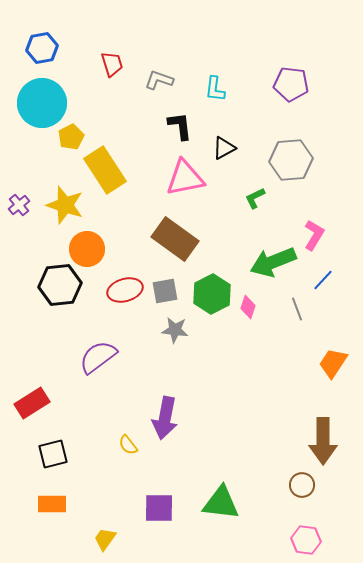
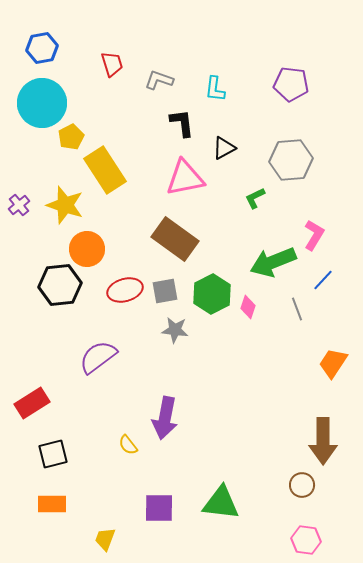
black L-shape: moved 2 px right, 3 px up
yellow trapezoid: rotated 15 degrees counterclockwise
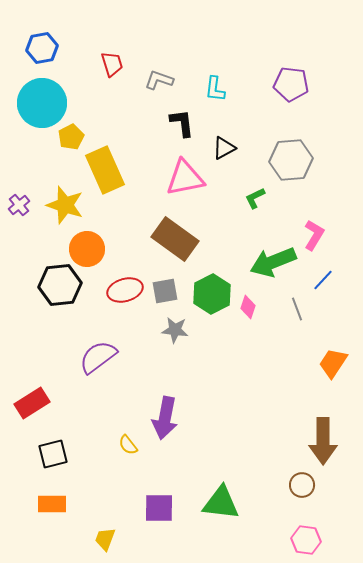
yellow rectangle: rotated 9 degrees clockwise
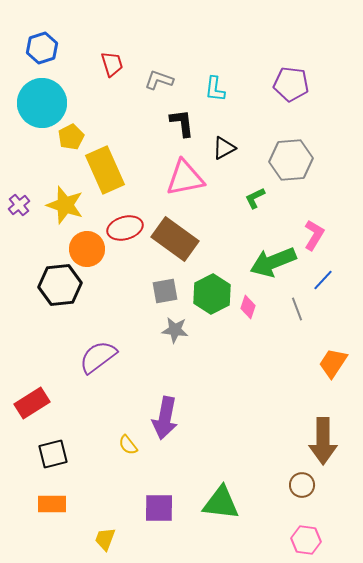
blue hexagon: rotated 8 degrees counterclockwise
red ellipse: moved 62 px up
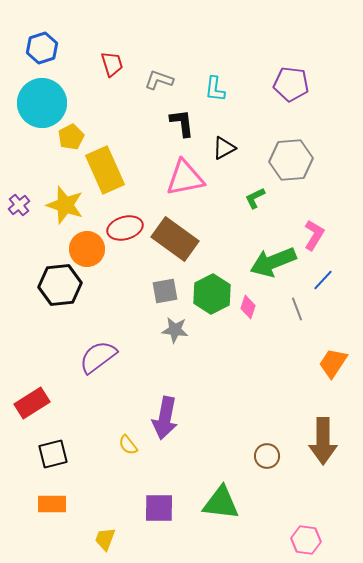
brown circle: moved 35 px left, 29 px up
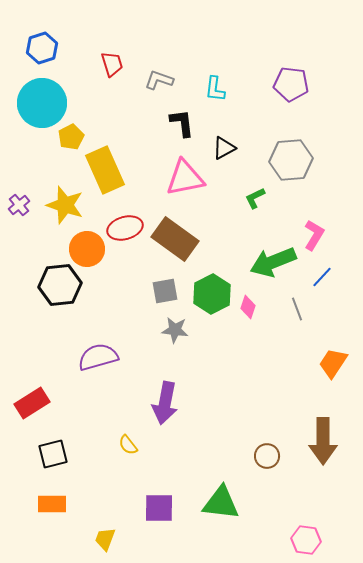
blue line: moved 1 px left, 3 px up
purple semicircle: rotated 21 degrees clockwise
purple arrow: moved 15 px up
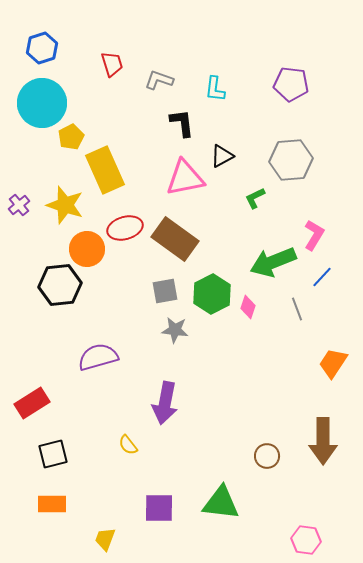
black triangle: moved 2 px left, 8 px down
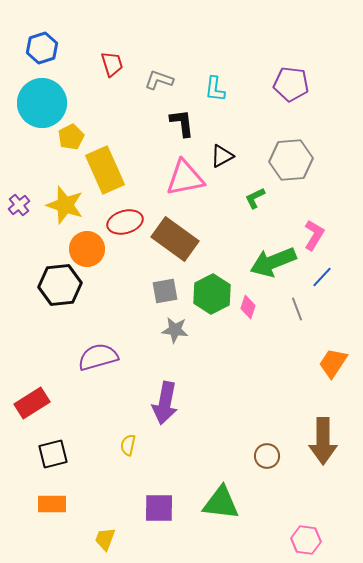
red ellipse: moved 6 px up
yellow semicircle: rotated 50 degrees clockwise
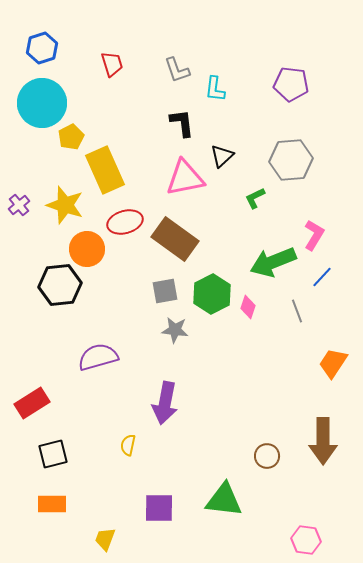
gray L-shape: moved 18 px right, 10 px up; rotated 128 degrees counterclockwise
black triangle: rotated 15 degrees counterclockwise
gray line: moved 2 px down
green triangle: moved 3 px right, 3 px up
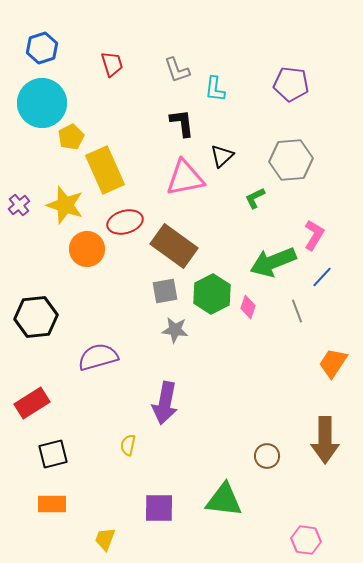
brown rectangle: moved 1 px left, 7 px down
black hexagon: moved 24 px left, 32 px down
brown arrow: moved 2 px right, 1 px up
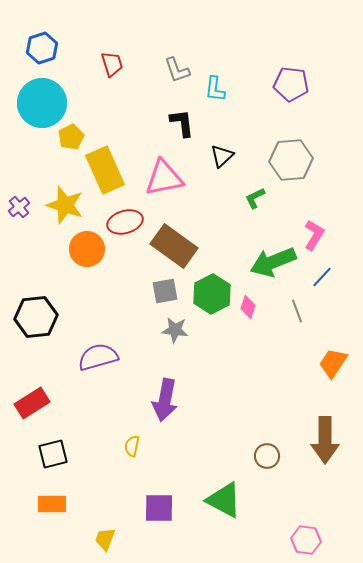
pink triangle: moved 21 px left
purple cross: moved 2 px down
purple arrow: moved 3 px up
yellow semicircle: moved 4 px right, 1 px down
green triangle: rotated 21 degrees clockwise
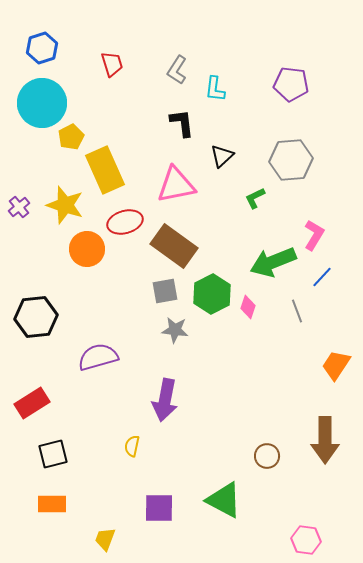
gray L-shape: rotated 52 degrees clockwise
pink triangle: moved 12 px right, 7 px down
orange trapezoid: moved 3 px right, 2 px down
